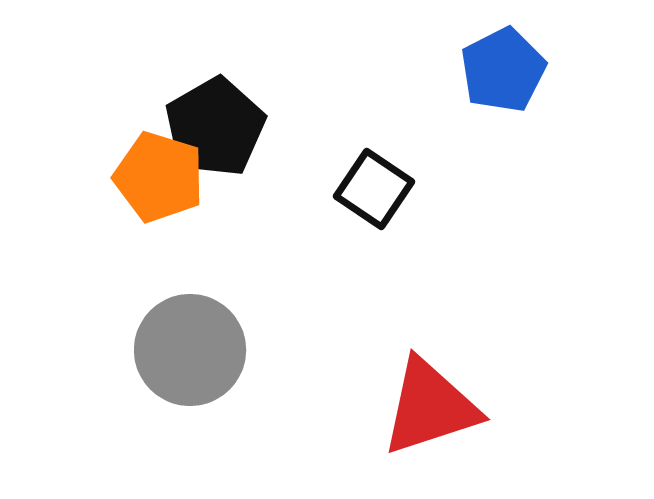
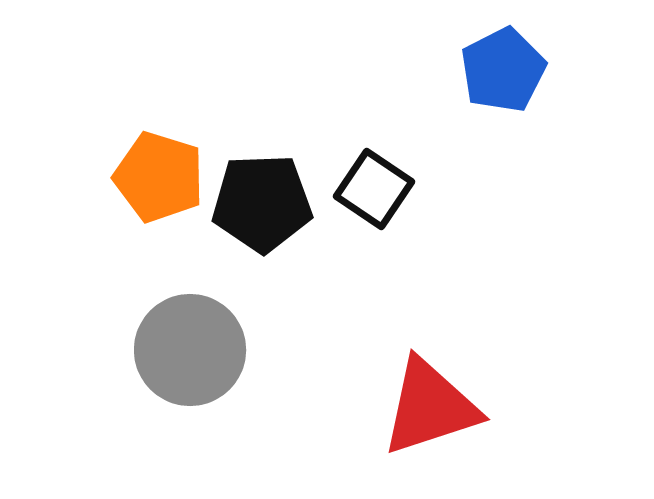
black pentagon: moved 47 px right, 76 px down; rotated 28 degrees clockwise
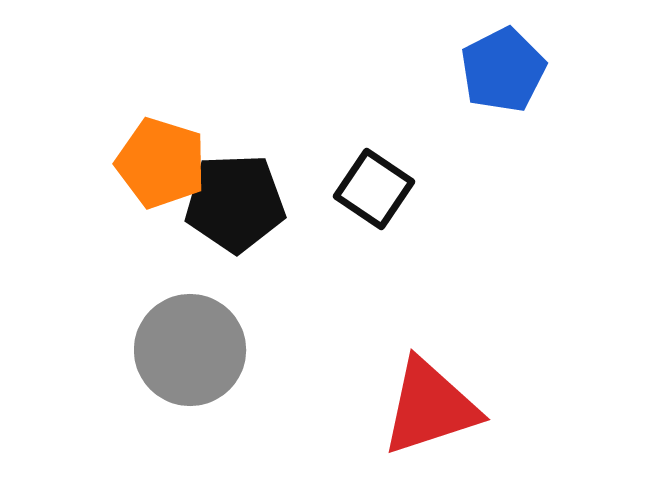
orange pentagon: moved 2 px right, 14 px up
black pentagon: moved 27 px left
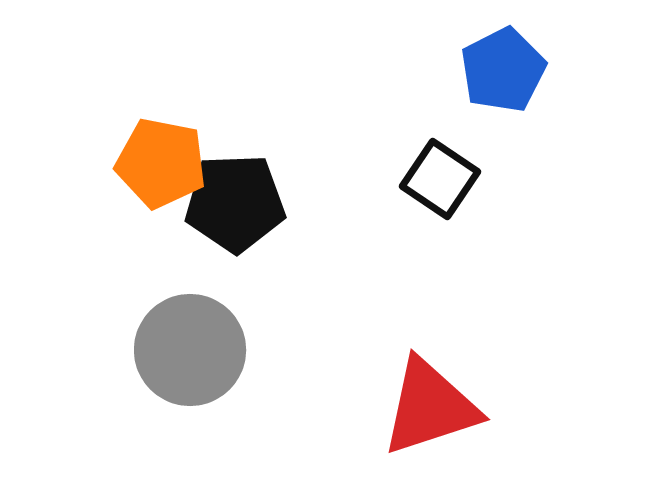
orange pentagon: rotated 6 degrees counterclockwise
black square: moved 66 px right, 10 px up
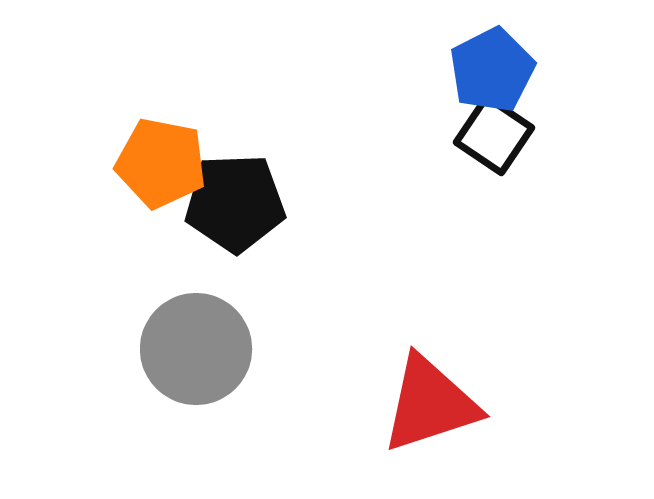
blue pentagon: moved 11 px left
black square: moved 54 px right, 44 px up
gray circle: moved 6 px right, 1 px up
red triangle: moved 3 px up
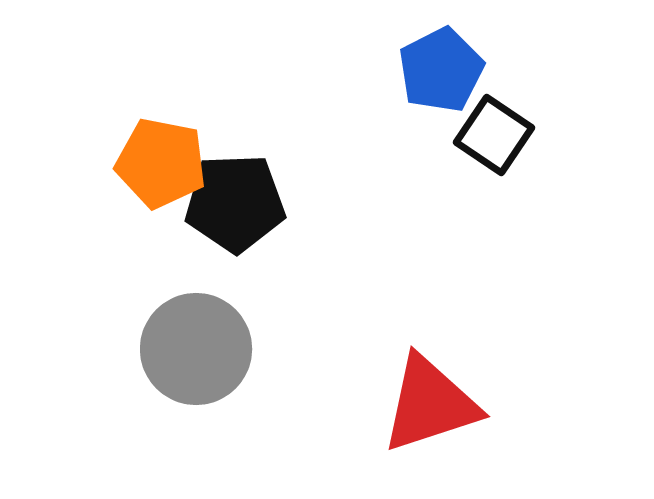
blue pentagon: moved 51 px left
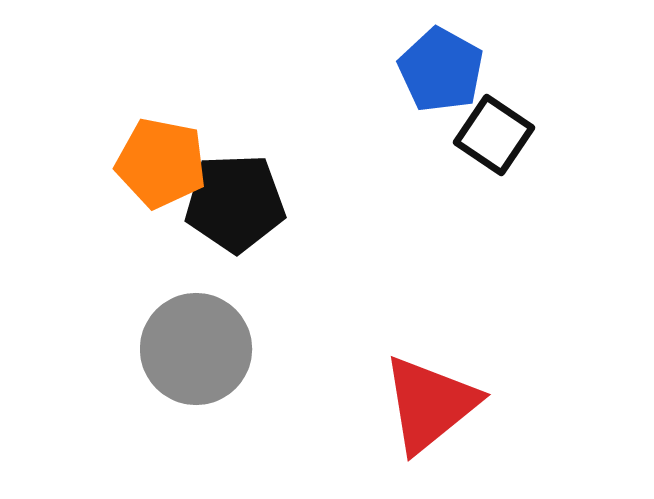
blue pentagon: rotated 16 degrees counterclockwise
red triangle: rotated 21 degrees counterclockwise
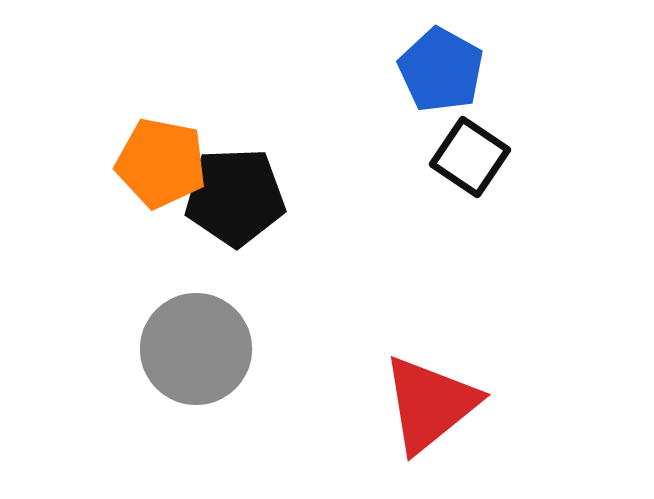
black square: moved 24 px left, 22 px down
black pentagon: moved 6 px up
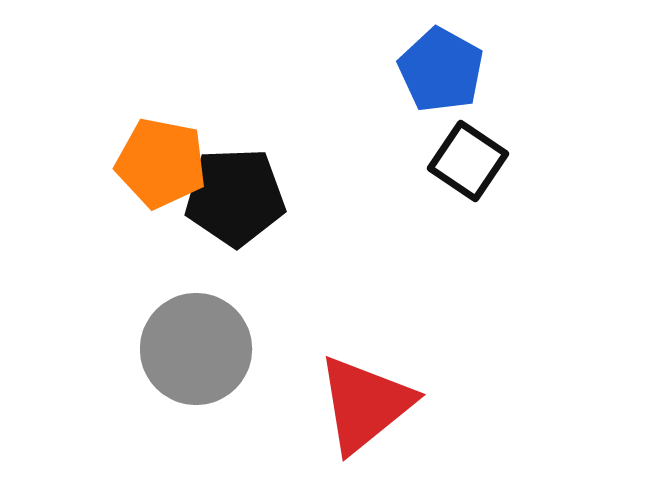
black square: moved 2 px left, 4 px down
red triangle: moved 65 px left
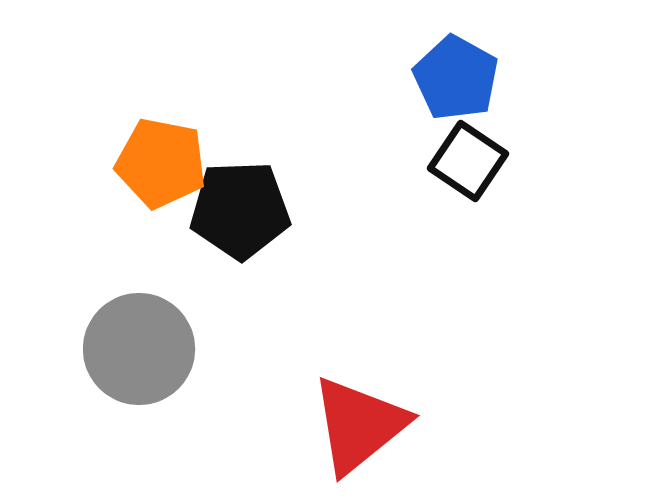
blue pentagon: moved 15 px right, 8 px down
black pentagon: moved 5 px right, 13 px down
gray circle: moved 57 px left
red triangle: moved 6 px left, 21 px down
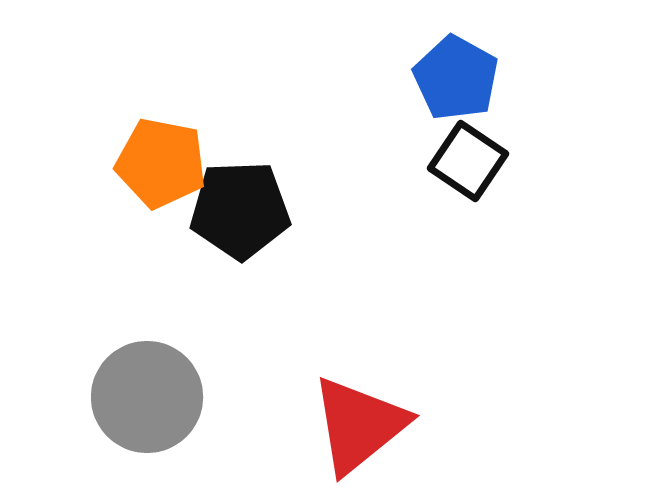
gray circle: moved 8 px right, 48 px down
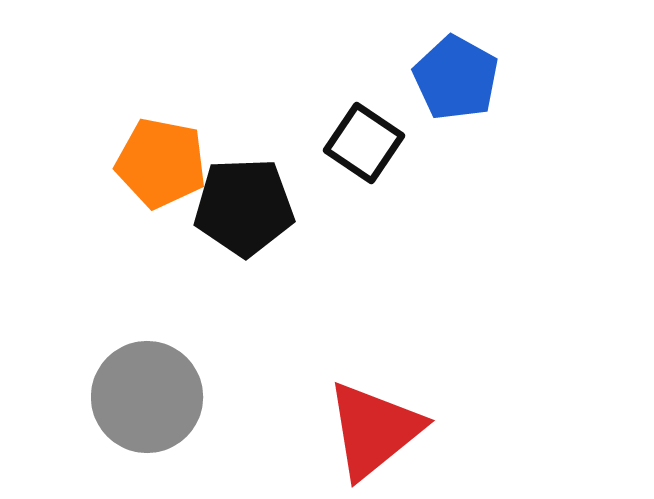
black square: moved 104 px left, 18 px up
black pentagon: moved 4 px right, 3 px up
red triangle: moved 15 px right, 5 px down
